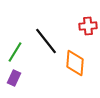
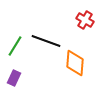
red cross: moved 3 px left, 6 px up; rotated 36 degrees clockwise
black line: rotated 32 degrees counterclockwise
green line: moved 6 px up
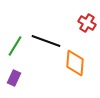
red cross: moved 2 px right, 3 px down
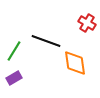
green line: moved 1 px left, 5 px down
orange diamond: rotated 12 degrees counterclockwise
purple rectangle: rotated 35 degrees clockwise
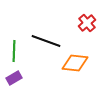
red cross: rotated 18 degrees clockwise
green line: rotated 30 degrees counterclockwise
orange diamond: rotated 76 degrees counterclockwise
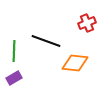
red cross: rotated 18 degrees clockwise
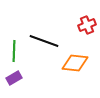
red cross: moved 2 px down
black line: moved 2 px left
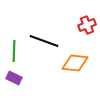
purple rectangle: rotated 56 degrees clockwise
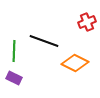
red cross: moved 3 px up
orange diamond: rotated 20 degrees clockwise
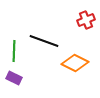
red cross: moved 1 px left, 2 px up
